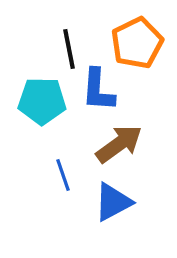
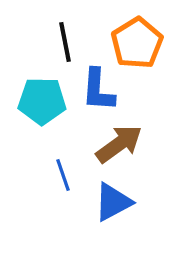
orange pentagon: rotated 6 degrees counterclockwise
black line: moved 4 px left, 7 px up
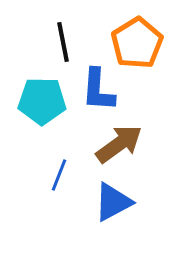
black line: moved 2 px left
blue line: moved 4 px left; rotated 40 degrees clockwise
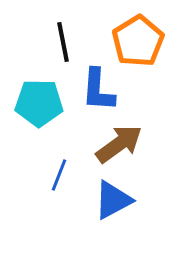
orange pentagon: moved 1 px right, 2 px up
cyan pentagon: moved 3 px left, 2 px down
blue triangle: moved 2 px up
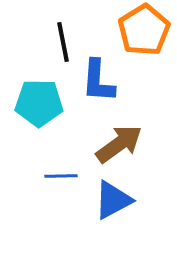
orange pentagon: moved 6 px right, 11 px up
blue L-shape: moved 9 px up
blue line: moved 2 px right, 1 px down; rotated 68 degrees clockwise
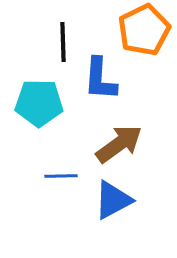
orange pentagon: rotated 6 degrees clockwise
black line: rotated 9 degrees clockwise
blue L-shape: moved 2 px right, 2 px up
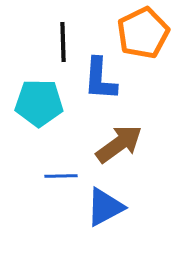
orange pentagon: moved 1 px left, 3 px down
blue triangle: moved 8 px left, 7 px down
